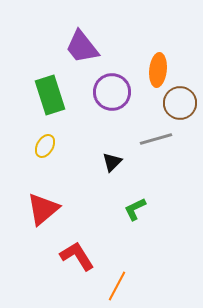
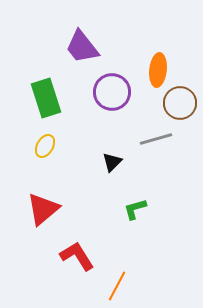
green rectangle: moved 4 px left, 3 px down
green L-shape: rotated 10 degrees clockwise
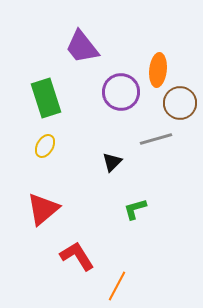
purple circle: moved 9 px right
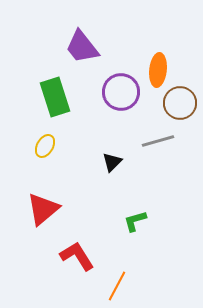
green rectangle: moved 9 px right, 1 px up
gray line: moved 2 px right, 2 px down
green L-shape: moved 12 px down
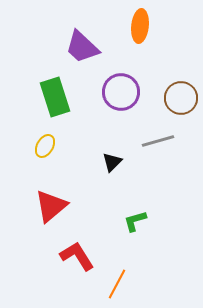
purple trapezoid: rotated 9 degrees counterclockwise
orange ellipse: moved 18 px left, 44 px up
brown circle: moved 1 px right, 5 px up
red triangle: moved 8 px right, 3 px up
orange line: moved 2 px up
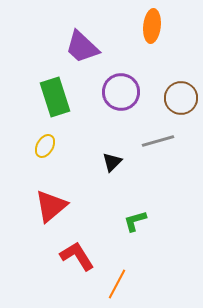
orange ellipse: moved 12 px right
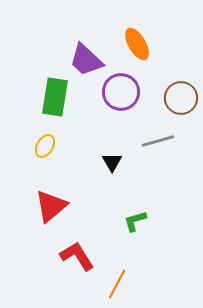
orange ellipse: moved 15 px left, 18 px down; rotated 36 degrees counterclockwise
purple trapezoid: moved 4 px right, 13 px down
green rectangle: rotated 27 degrees clockwise
black triangle: rotated 15 degrees counterclockwise
